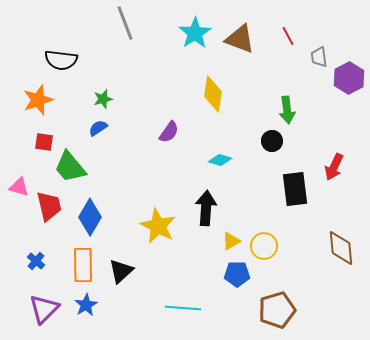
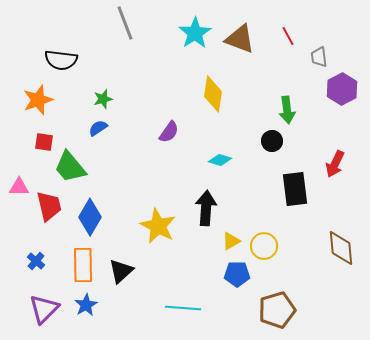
purple hexagon: moved 7 px left, 11 px down
red arrow: moved 1 px right, 3 px up
pink triangle: rotated 15 degrees counterclockwise
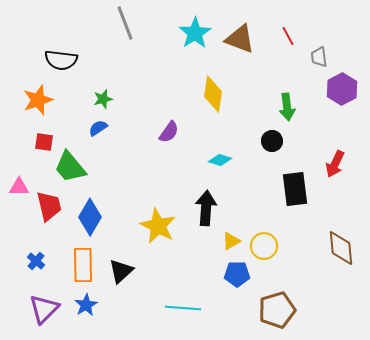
green arrow: moved 3 px up
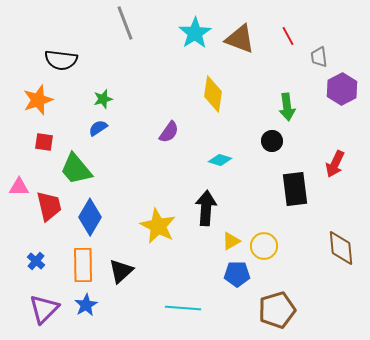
green trapezoid: moved 6 px right, 2 px down
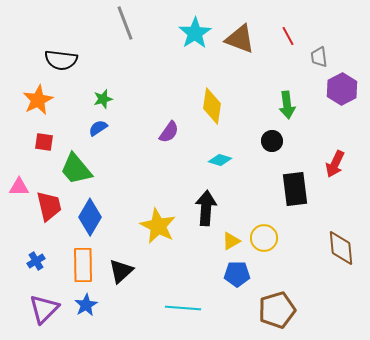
yellow diamond: moved 1 px left, 12 px down
orange star: rotated 8 degrees counterclockwise
green arrow: moved 2 px up
yellow circle: moved 8 px up
blue cross: rotated 18 degrees clockwise
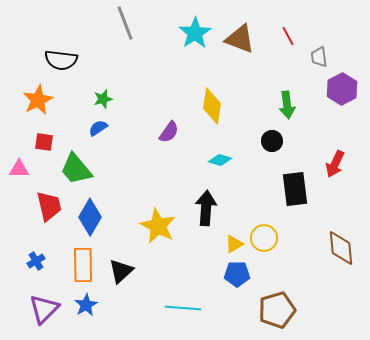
pink triangle: moved 18 px up
yellow triangle: moved 3 px right, 3 px down
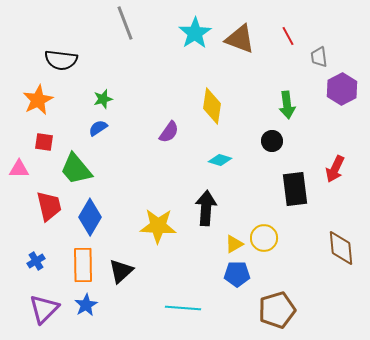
red arrow: moved 5 px down
yellow star: rotated 24 degrees counterclockwise
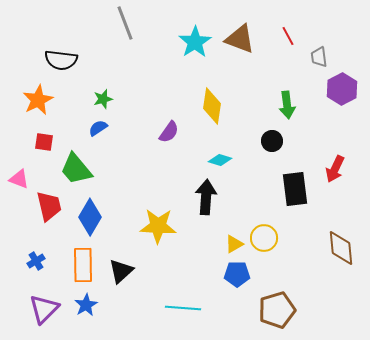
cyan star: moved 9 px down
pink triangle: moved 10 px down; rotated 20 degrees clockwise
black arrow: moved 11 px up
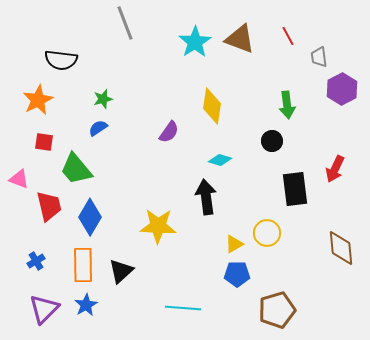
black arrow: rotated 12 degrees counterclockwise
yellow circle: moved 3 px right, 5 px up
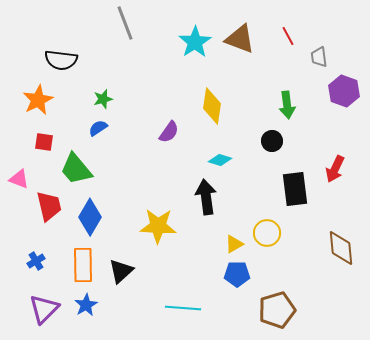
purple hexagon: moved 2 px right, 2 px down; rotated 12 degrees counterclockwise
